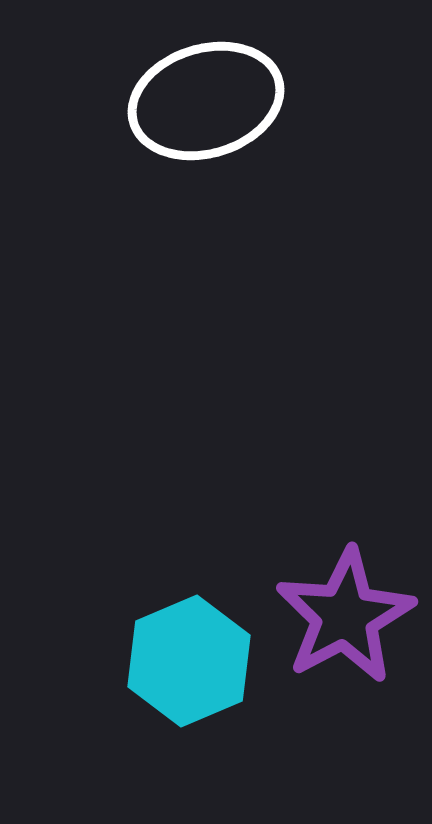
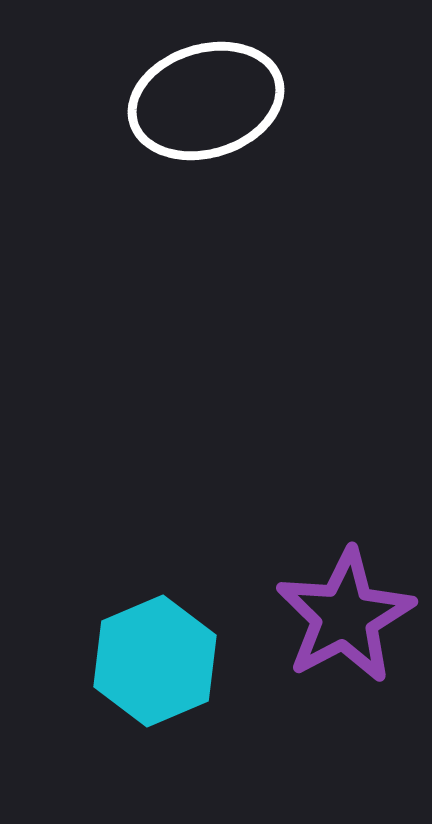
cyan hexagon: moved 34 px left
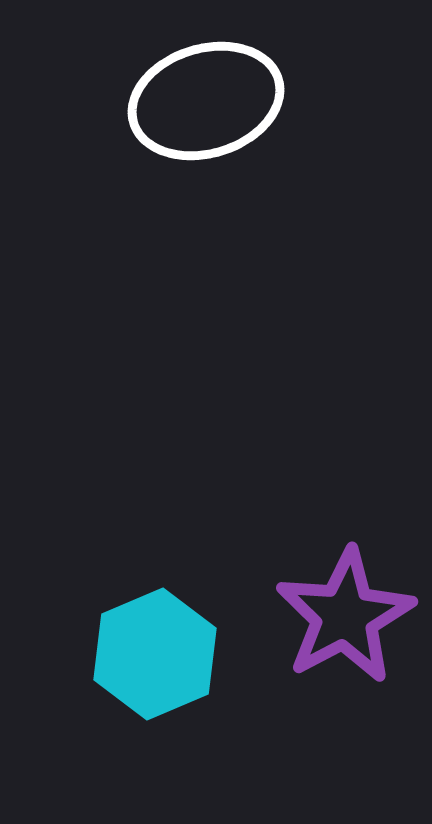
cyan hexagon: moved 7 px up
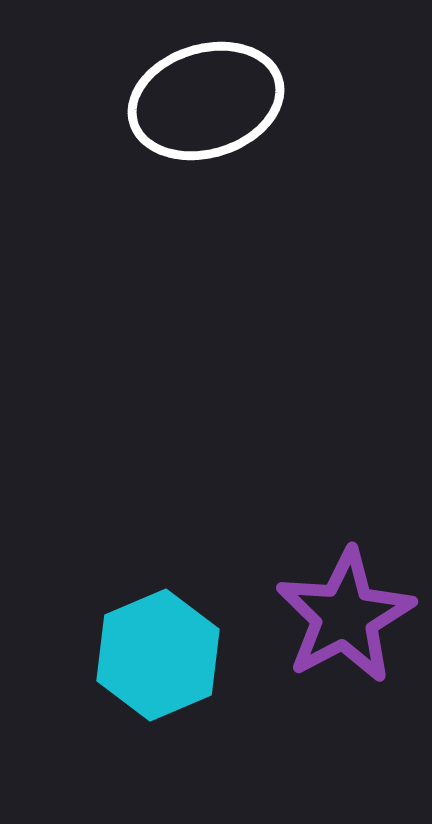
cyan hexagon: moved 3 px right, 1 px down
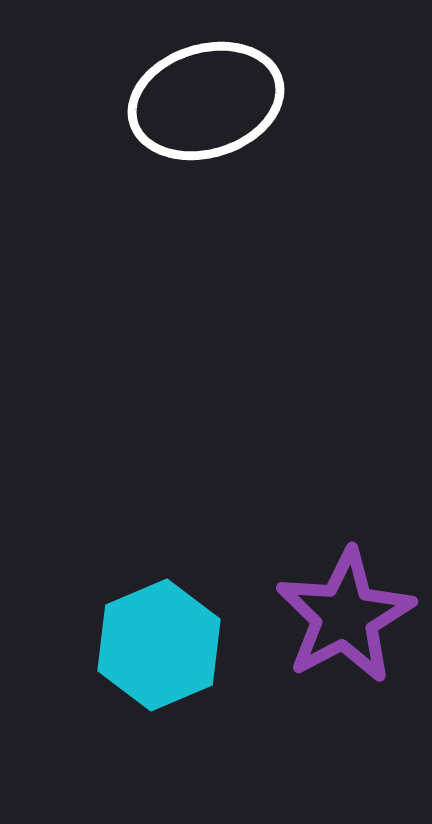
cyan hexagon: moved 1 px right, 10 px up
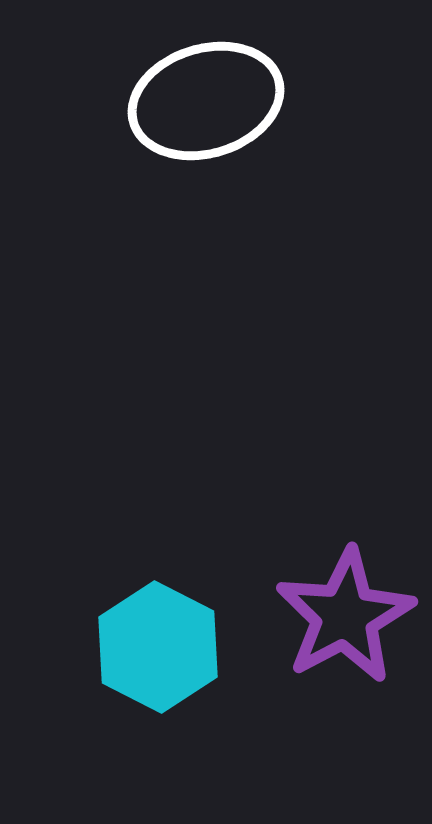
cyan hexagon: moved 1 px left, 2 px down; rotated 10 degrees counterclockwise
